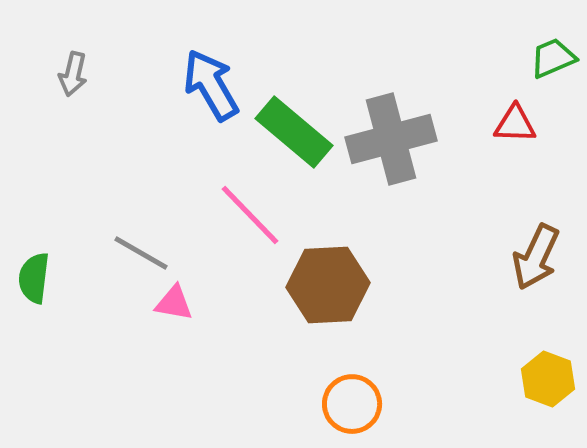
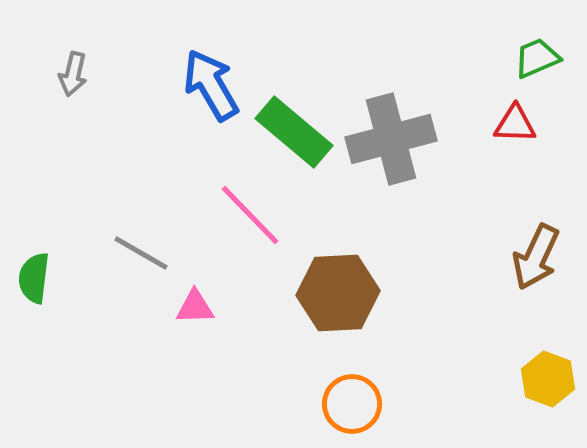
green trapezoid: moved 16 px left
brown hexagon: moved 10 px right, 8 px down
pink triangle: moved 21 px right, 4 px down; rotated 12 degrees counterclockwise
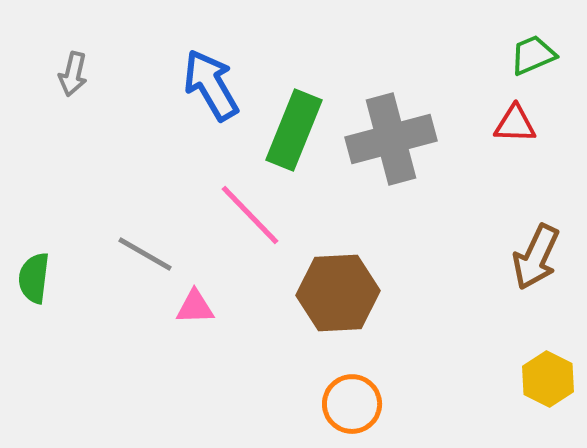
green trapezoid: moved 4 px left, 3 px up
green rectangle: moved 2 px up; rotated 72 degrees clockwise
gray line: moved 4 px right, 1 px down
yellow hexagon: rotated 6 degrees clockwise
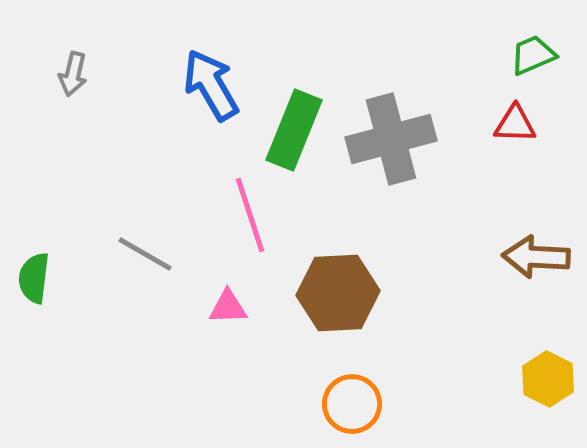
pink line: rotated 26 degrees clockwise
brown arrow: rotated 68 degrees clockwise
pink triangle: moved 33 px right
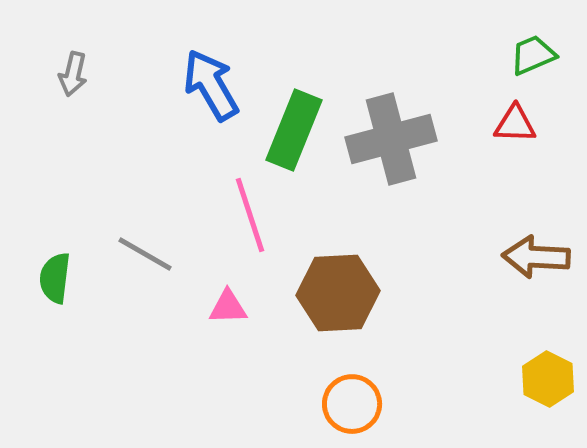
green semicircle: moved 21 px right
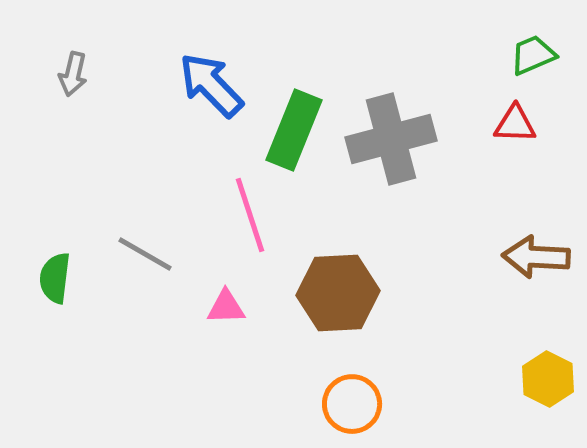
blue arrow: rotated 14 degrees counterclockwise
pink triangle: moved 2 px left
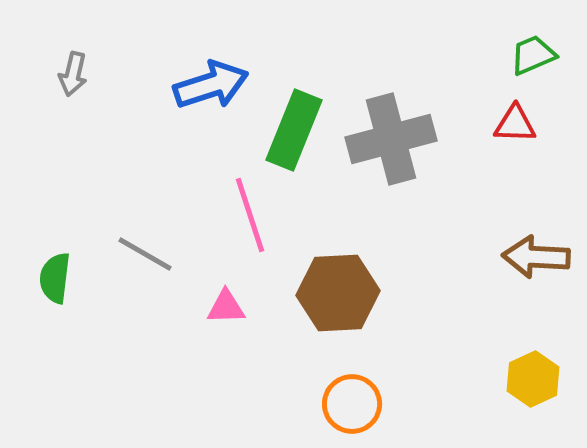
blue arrow: rotated 116 degrees clockwise
yellow hexagon: moved 15 px left; rotated 8 degrees clockwise
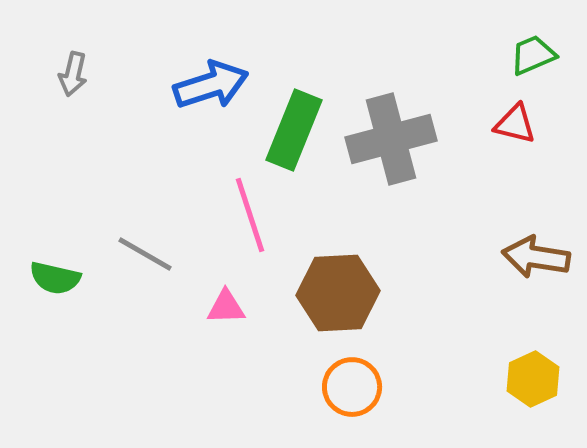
red triangle: rotated 12 degrees clockwise
brown arrow: rotated 6 degrees clockwise
green semicircle: rotated 84 degrees counterclockwise
orange circle: moved 17 px up
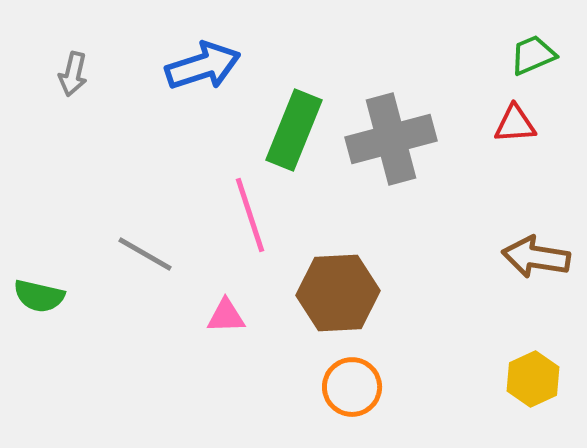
blue arrow: moved 8 px left, 19 px up
red triangle: rotated 18 degrees counterclockwise
green semicircle: moved 16 px left, 18 px down
pink triangle: moved 9 px down
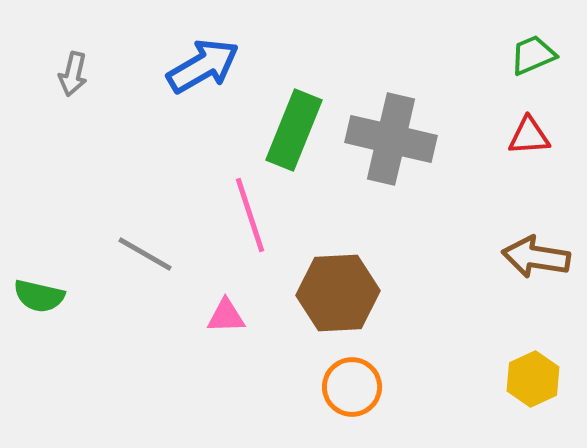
blue arrow: rotated 12 degrees counterclockwise
red triangle: moved 14 px right, 12 px down
gray cross: rotated 28 degrees clockwise
